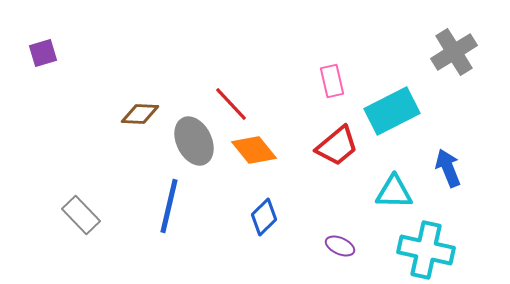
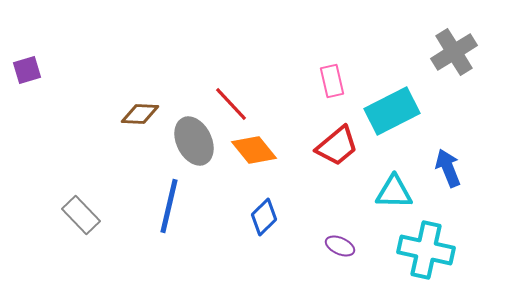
purple square: moved 16 px left, 17 px down
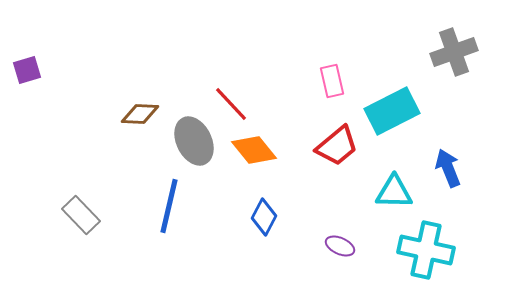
gray cross: rotated 12 degrees clockwise
blue diamond: rotated 18 degrees counterclockwise
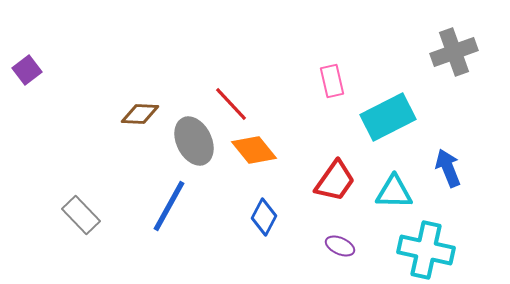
purple square: rotated 20 degrees counterclockwise
cyan rectangle: moved 4 px left, 6 px down
red trapezoid: moved 2 px left, 35 px down; rotated 15 degrees counterclockwise
blue line: rotated 16 degrees clockwise
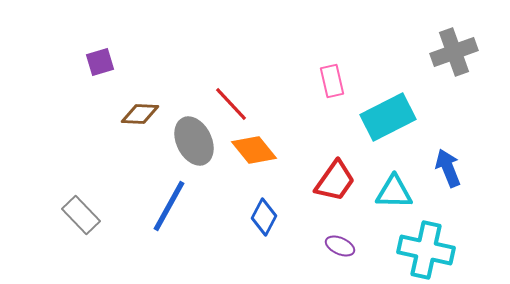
purple square: moved 73 px right, 8 px up; rotated 20 degrees clockwise
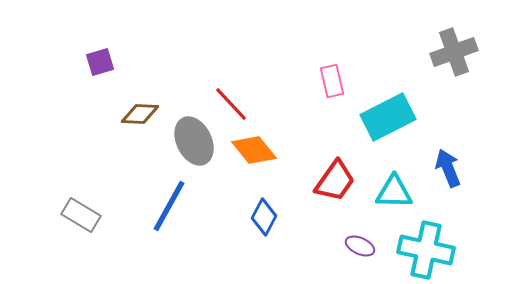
gray rectangle: rotated 15 degrees counterclockwise
purple ellipse: moved 20 px right
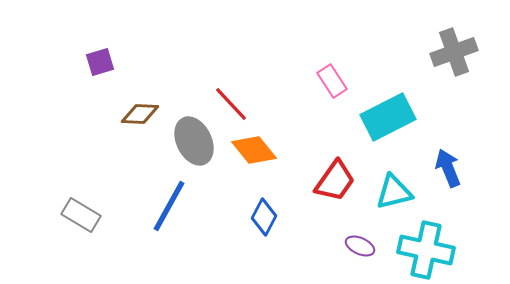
pink rectangle: rotated 20 degrees counterclockwise
cyan triangle: rotated 15 degrees counterclockwise
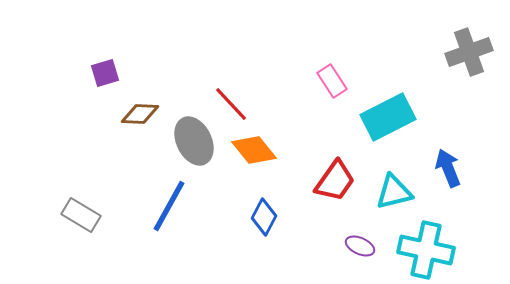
gray cross: moved 15 px right
purple square: moved 5 px right, 11 px down
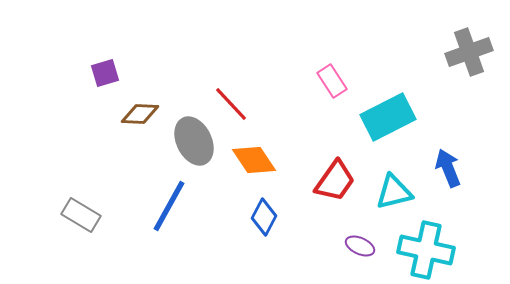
orange diamond: moved 10 px down; rotated 6 degrees clockwise
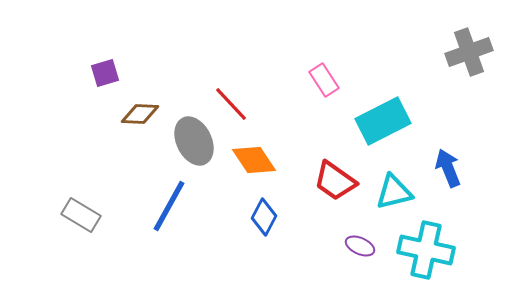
pink rectangle: moved 8 px left, 1 px up
cyan rectangle: moved 5 px left, 4 px down
red trapezoid: rotated 90 degrees clockwise
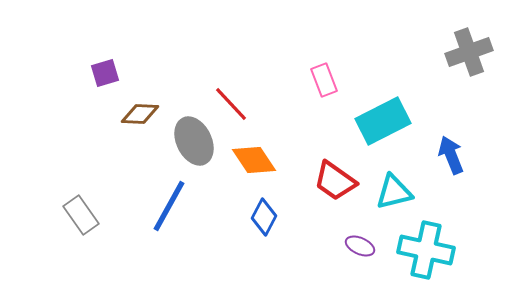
pink rectangle: rotated 12 degrees clockwise
blue arrow: moved 3 px right, 13 px up
gray rectangle: rotated 24 degrees clockwise
